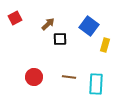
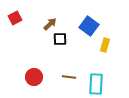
brown arrow: moved 2 px right
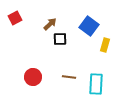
red circle: moved 1 px left
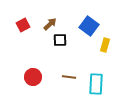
red square: moved 8 px right, 7 px down
black square: moved 1 px down
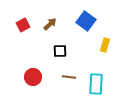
blue square: moved 3 px left, 5 px up
black square: moved 11 px down
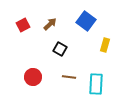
black square: moved 2 px up; rotated 32 degrees clockwise
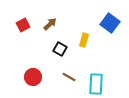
blue square: moved 24 px right, 2 px down
yellow rectangle: moved 21 px left, 5 px up
brown line: rotated 24 degrees clockwise
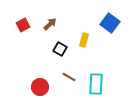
red circle: moved 7 px right, 10 px down
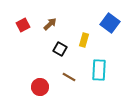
cyan rectangle: moved 3 px right, 14 px up
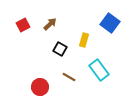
cyan rectangle: rotated 40 degrees counterclockwise
